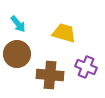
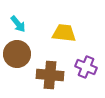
yellow trapezoid: rotated 10 degrees counterclockwise
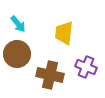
yellow trapezoid: rotated 90 degrees counterclockwise
brown cross: rotated 8 degrees clockwise
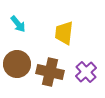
brown circle: moved 10 px down
purple cross: moved 5 px down; rotated 25 degrees clockwise
brown cross: moved 3 px up
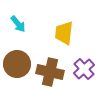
purple cross: moved 2 px left, 3 px up
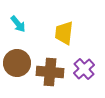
brown circle: moved 1 px up
brown cross: rotated 8 degrees counterclockwise
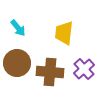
cyan arrow: moved 4 px down
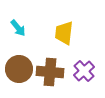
brown circle: moved 2 px right, 6 px down
purple cross: moved 2 px down
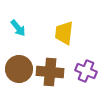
purple cross: moved 2 px right; rotated 25 degrees counterclockwise
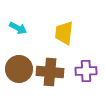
cyan arrow: rotated 24 degrees counterclockwise
purple cross: rotated 25 degrees counterclockwise
